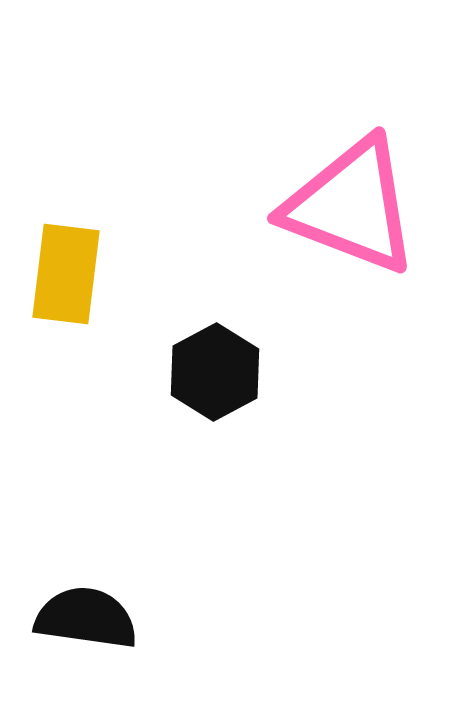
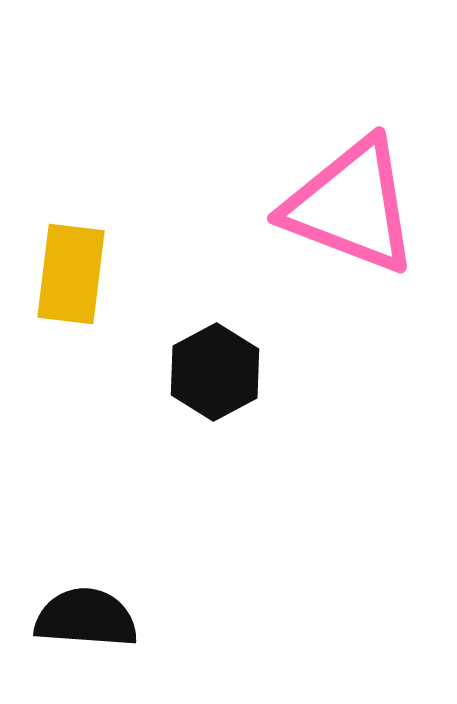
yellow rectangle: moved 5 px right
black semicircle: rotated 4 degrees counterclockwise
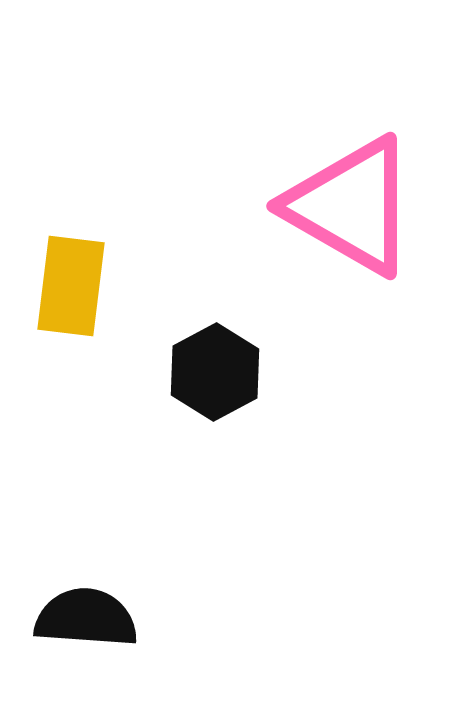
pink triangle: rotated 9 degrees clockwise
yellow rectangle: moved 12 px down
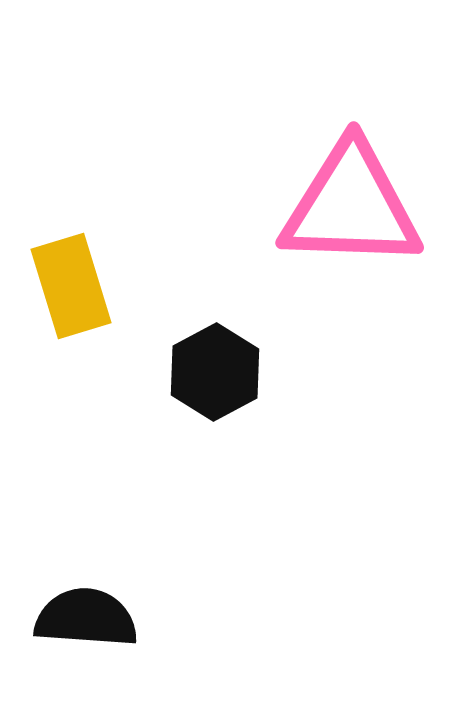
pink triangle: rotated 28 degrees counterclockwise
yellow rectangle: rotated 24 degrees counterclockwise
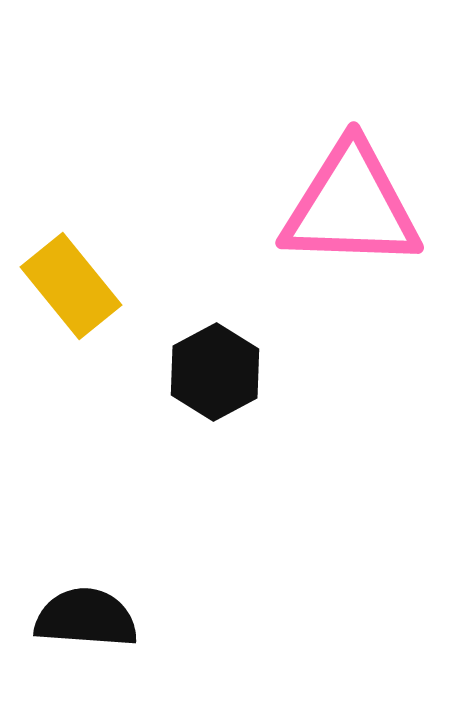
yellow rectangle: rotated 22 degrees counterclockwise
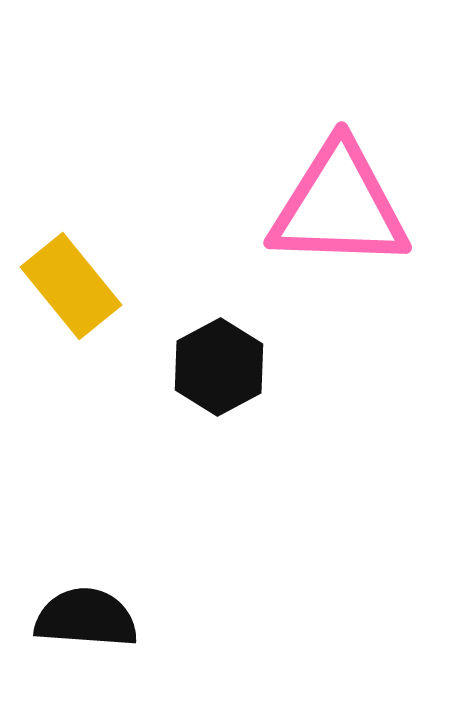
pink triangle: moved 12 px left
black hexagon: moved 4 px right, 5 px up
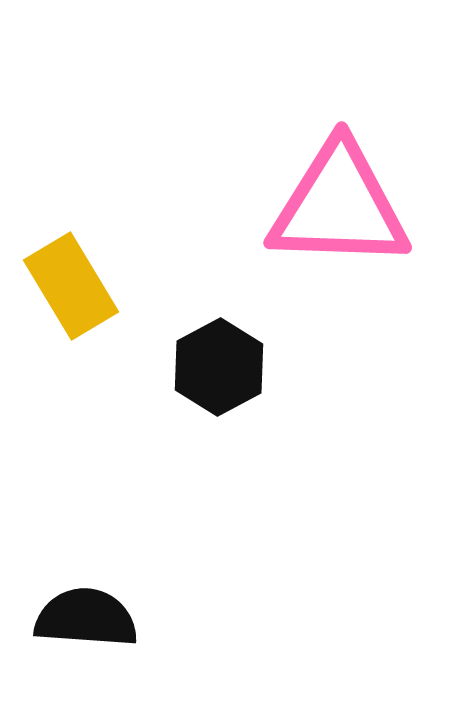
yellow rectangle: rotated 8 degrees clockwise
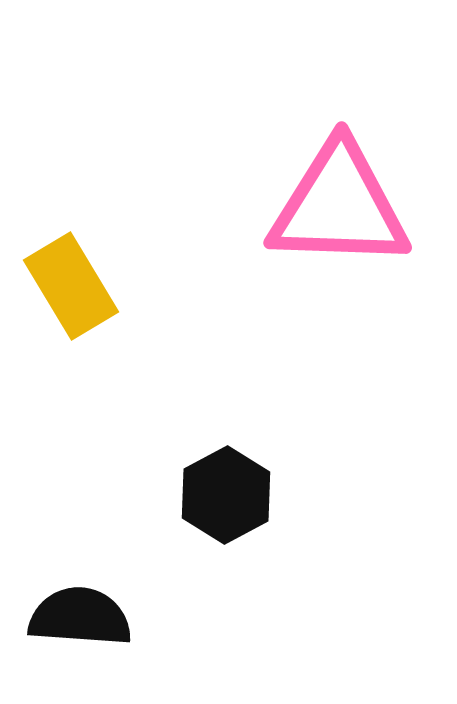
black hexagon: moved 7 px right, 128 px down
black semicircle: moved 6 px left, 1 px up
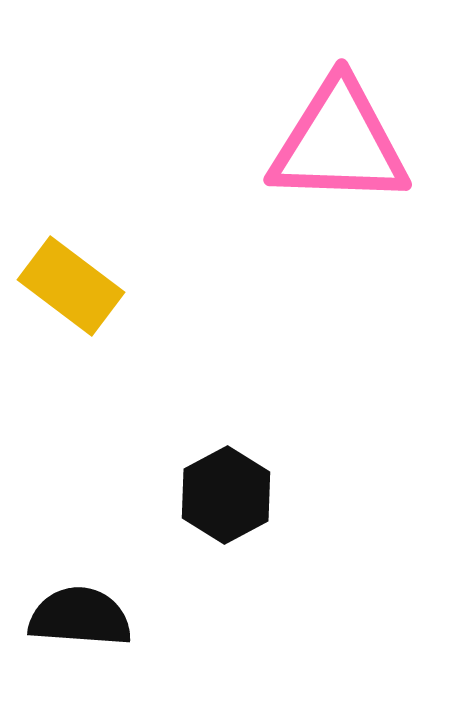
pink triangle: moved 63 px up
yellow rectangle: rotated 22 degrees counterclockwise
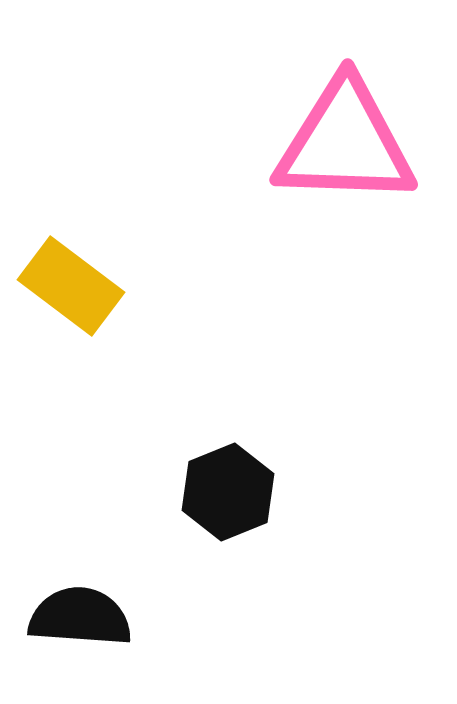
pink triangle: moved 6 px right
black hexagon: moved 2 px right, 3 px up; rotated 6 degrees clockwise
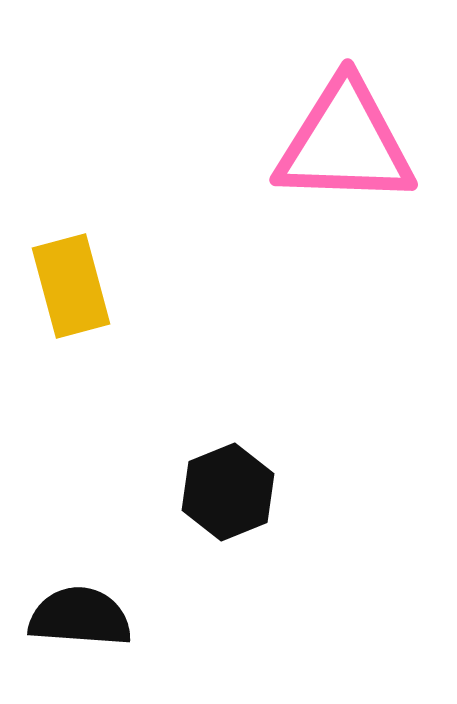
yellow rectangle: rotated 38 degrees clockwise
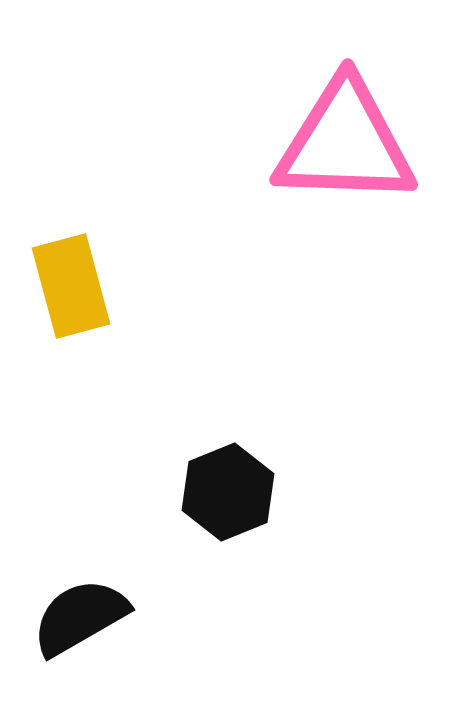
black semicircle: rotated 34 degrees counterclockwise
